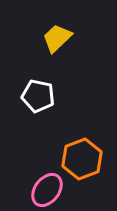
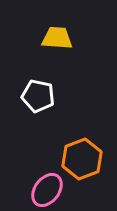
yellow trapezoid: rotated 48 degrees clockwise
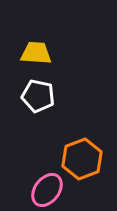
yellow trapezoid: moved 21 px left, 15 px down
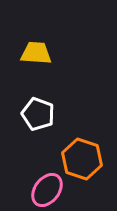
white pentagon: moved 18 px down; rotated 8 degrees clockwise
orange hexagon: rotated 21 degrees counterclockwise
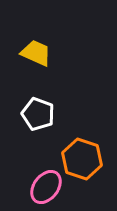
yellow trapezoid: rotated 20 degrees clockwise
pink ellipse: moved 1 px left, 3 px up
